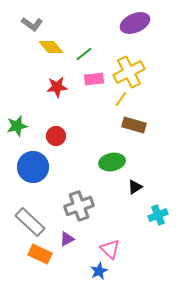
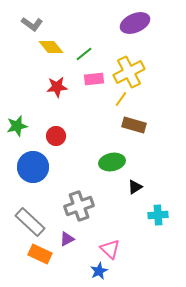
cyan cross: rotated 18 degrees clockwise
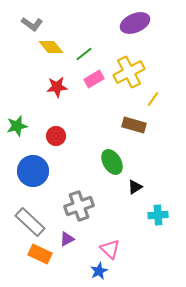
pink rectangle: rotated 24 degrees counterclockwise
yellow line: moved 32 px right
green ellipse: rotated 70 degrees clockwise
blue circle: moved 4 px down
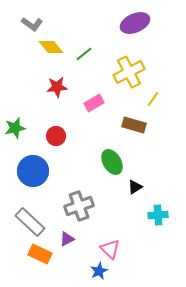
pink rectangle: moved 24 px down
green star: moved 2 px left, 2 px down
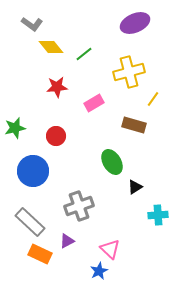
yellow cross: rotated 12 degrees clockwise
purple triangle: moved 2 px down
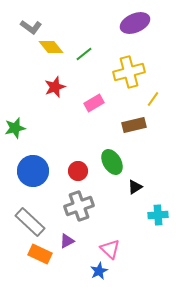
gray L-shape: moved 1 px left, 3 px down
red star: moved 2 px left; rotated 15 degrees counterclockwise
brown rectangle: rotated 30 degrees counterclockwise
red circle: moved 22 px right, 35 px down
